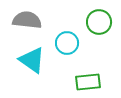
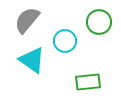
gray semicircle: rotated 56 degrees counterclockwise
cyan circle: moved 2 px left, 2 px up
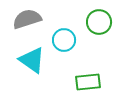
gray semicircle: moved 1 px up; rotated 32 degrees clockwise
cyan circle: moved 1 px left, 1 px up
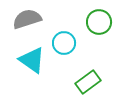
cyan circle: moved 3 px down
green rectangle: rotated 30 degrees counterclockwise
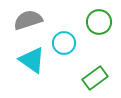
gray semicircle: moved 1 px right, 1 px down
green rectangle: moved 7 px right, 4 px up
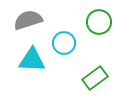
cyan triangle: rotated 32 degrees counterclockwise
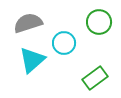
gray semicircle: moved 3 px down
cyan triangle: rotated 44 degrees counterclockwise
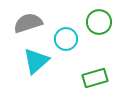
cyan circle: moved 2 px right, 4 px up
cyan triangle: moved 4 px right, 1 px down
green rectangle: rotated 20 degrees clockwise
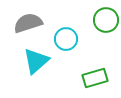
green circle: moved 7 px right, 2 px up
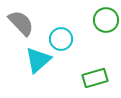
gray semicircle: moved 7 px left; rotated 64 degrees clockwise
cyan circle: moved 5 px left
cyan triangle: moved 2 px right, 1 px up
